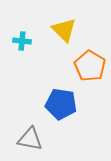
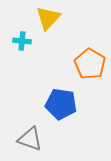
yellow triangle: moved 16 px left, 12 px up; rotated 28 degrees clockwise
orange pentagon: moved 2 px up
gray triangle: rotated 8 degrees clockwise
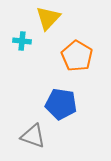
orange pentagon: moved 13 px left, 8 px up
gray triangle: moved 3 px right, 3 px up
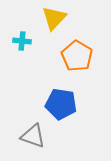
yellow triangle: moved 6 px right
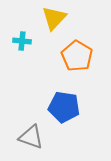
blue pentagon: moved 3 px right, 3 px down
gray triangle: moved 2 px left, 1 px down
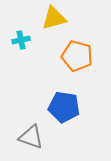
yellow triangle: rotated 32 degrees clockwise
cyan cross: moved 1 px left, 1 px up; rotated 18 degrees counterclockwise
orange pentagon: rotated 16 degrees counterclockwise
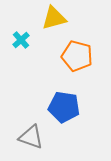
cyan cross: rotated 30 degrees counterclockwise
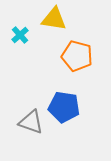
yellow triangle: moved 1 px down; rotated 24 degrees clockwise
cyan cross: moved 1 px left, 5 px up
gray triangle: moved 15 px up
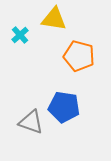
orange pentagon: moved 2 px right
